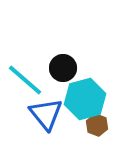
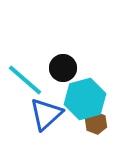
blue triangle: rotated 27 degrees clockwise
brown hexagon: moved 1 px left, 2 px up
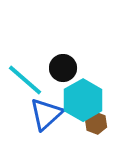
cyan hexagon: moved 2 px left, 1 px down; rotated 15 degrees counterclockwise
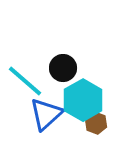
cyan line: moved 1 px down
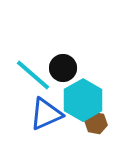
cyan line: moved 8 px right, 6 px up
blue triangle: rotated 18 degrees clockwise
brown hexagon: rotated 10 degrees counterclockwise
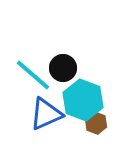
cyan hexagon: rotated 9 degrees counterclockwise
brown hexagon: rotated 10 degrees clockwise
